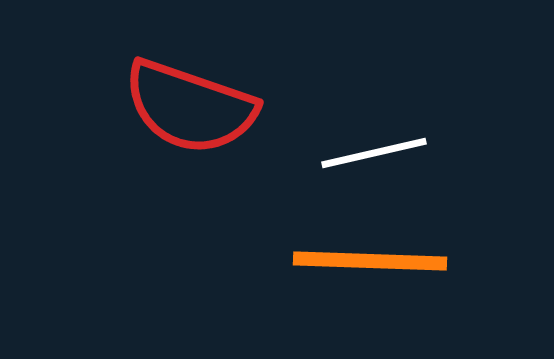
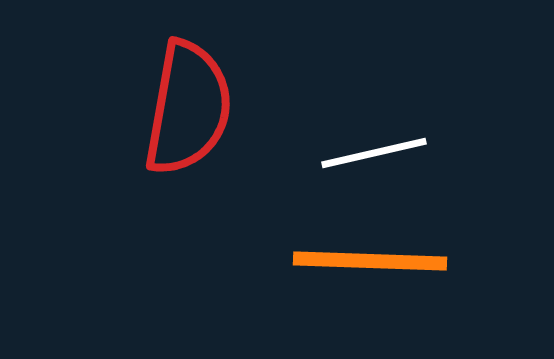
red semicircle: moved 2 px left, 1 px down; rotated 99 degrees counterclockwise
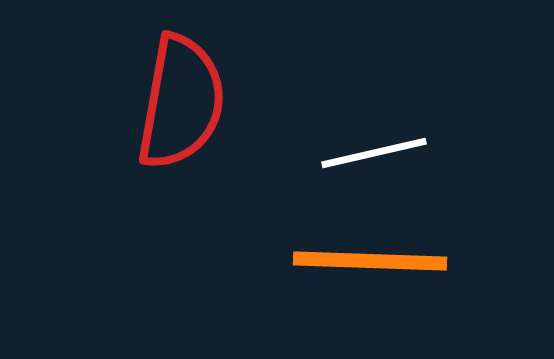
red semicircle: moved 7 px left, 6 px up
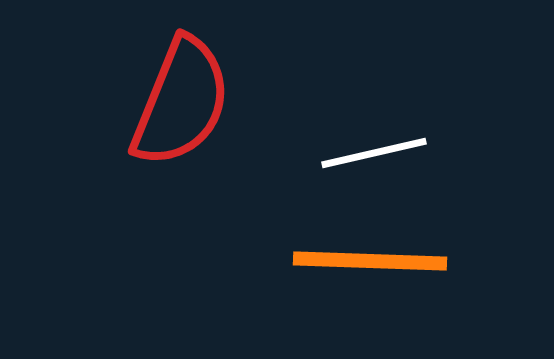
red semicircle: rotated 12 degrees clockwise
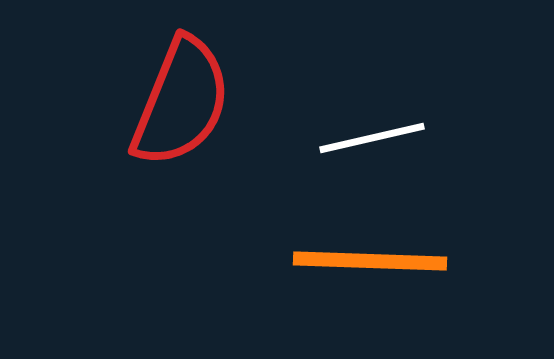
white line: moved 2 px left, 15 px up
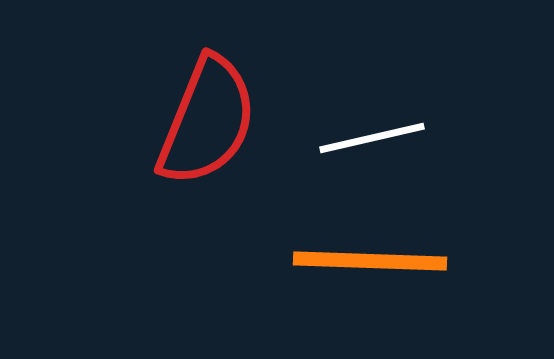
red semicircle: moved 26 px right, 19 px down
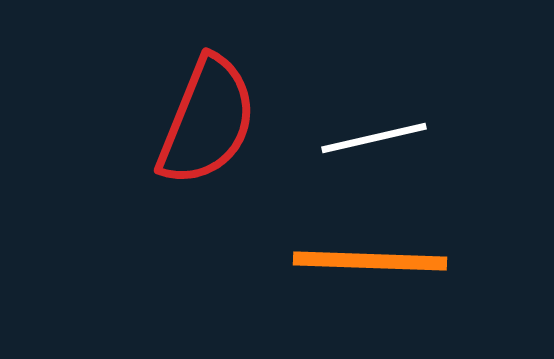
white line: moved 2 px right
